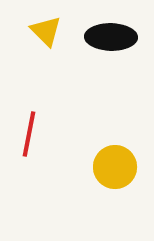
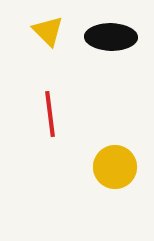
yellow triangle: moved 2 px right
red line: moved 21 px right, 20 px up; rotated 18 degrees counterclockwise
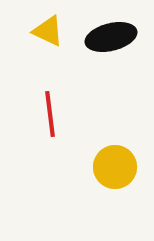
yellow triangle: rotated 20 degrees counterclockwise
black ellipse: rotated 15 degrees counterclockwise
